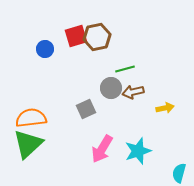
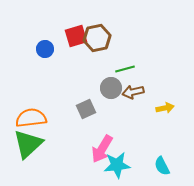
brown hexagon: moved 1 px down
cyan star: moved 21 px left, 14 px down; rotated 12 degrees clockwise
cyan semicircle: moved 17 px left, 7 px up; rotated 42 degrees counterclockwise
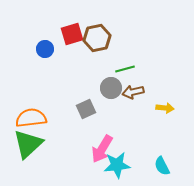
red square: moved 4 px left, 2 px up
yellow arrow: rotated 18 degrees clockwise
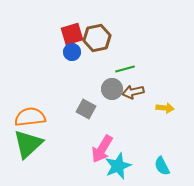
blue circle: moved 27 px right, 3 px down
gray circle: moved 1 px right, 1 px down
gray square: rotated 36 degrees counterclockwise
orange semicircle: moved 1 px left, 1 px up
cyan star: moved 1 px right, 1 px down; rotated 16 degrees counterclockwise
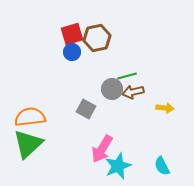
green line: moved 2 px right, 7 px down
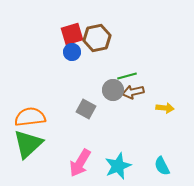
gray circle: moved 1 px right, 1 px down
pink arrow: moved 22 px left, 14 px down
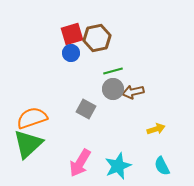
blue circle: moved 1 px left, 1 px down
green line: moved 14 px left, 5 px up
gray circle: moved 1 px up
yellow arrow: moved 9 px left, 21 px down; rotated 24 degrees counterclockwise
orange semicircle: moved 2 px right, 1 px down; rotated 12 degrees counterclockwise
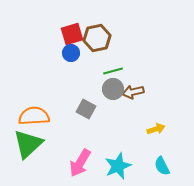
orange semicircle: moved 2 px right, 2 px up; rotated 16 degrees clockwise
